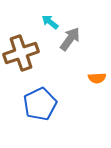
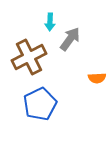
cyan arrow: rotated 126 degrees counterclockwise
brown cross: moved 8 px right, 4 px down; rotated 8 degrees counterclockwise
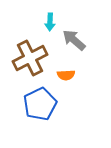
gray arrow: moved 4 px right, 1 px down; rotated 85 degrees counterclockwise
brown cross: moved 1 px right, 1 px down
orange semicircle: moved 31 px left, 3 px up
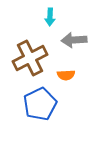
cyan arrow: moved 5 px up
gray arrow: rotated 45 degrees counterclockwise
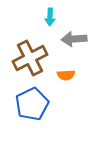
gray arrow: moved 1 px up
blue pentagon: moved 8 px left
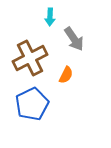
gray arrow: rotated 120 degrees counterclockwise
orange semicircle: rotated 60 degrees counterclockwise
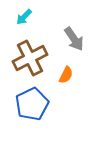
cyan arrow: moved 26 px left; rotated 42 degrees clockwise
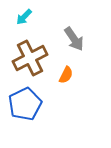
blue pentagon: moved 7 px left
